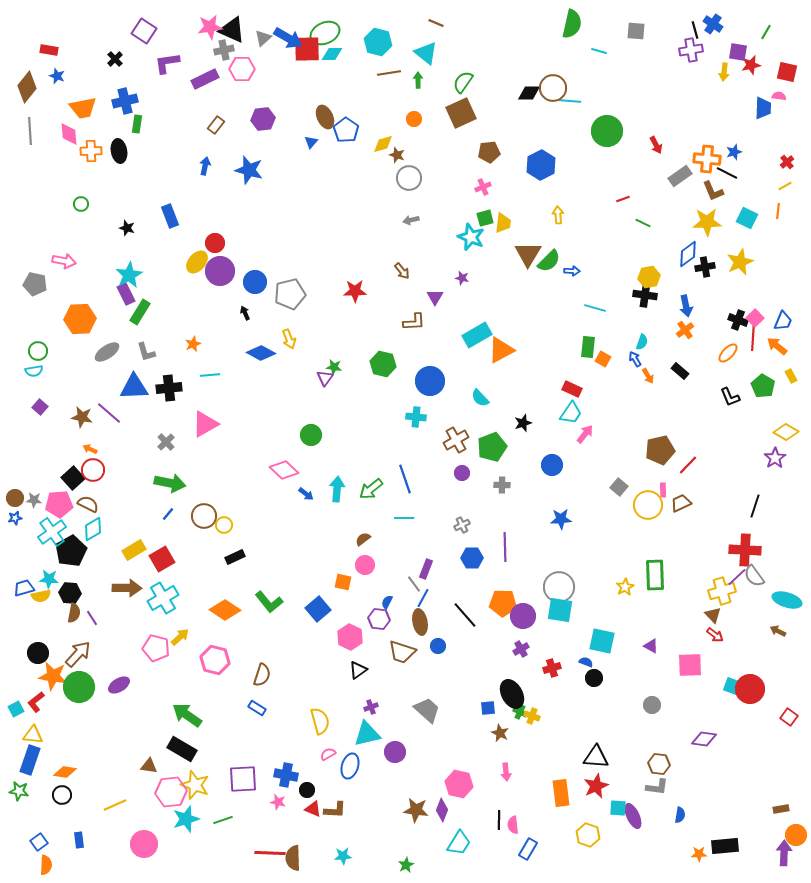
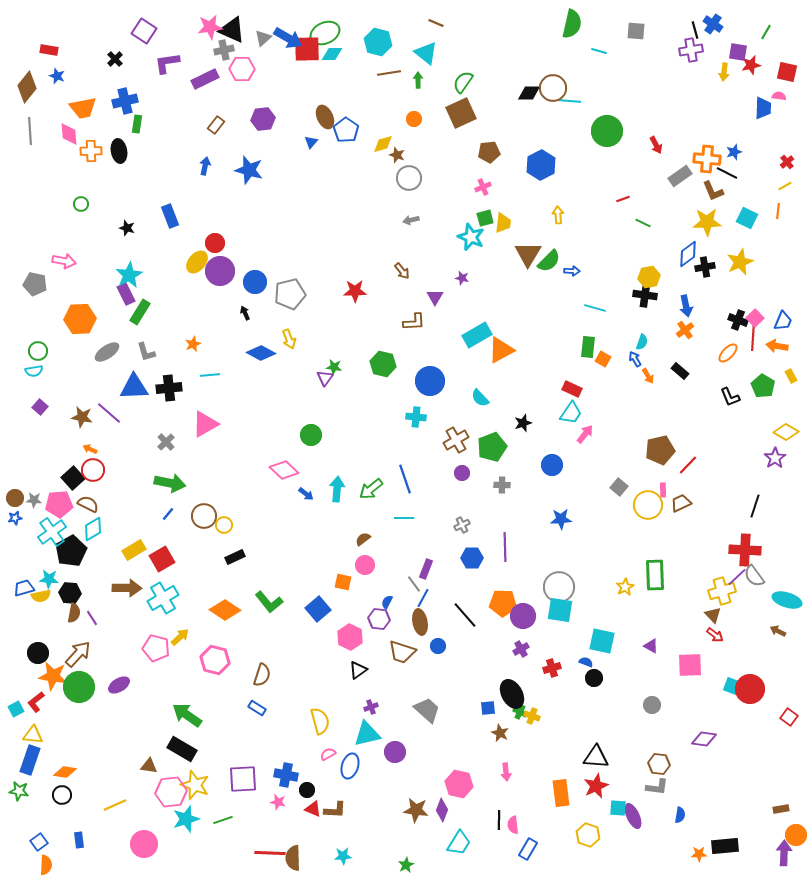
orange arrow at (777, 346): rotated 30 degrees counterclockwise
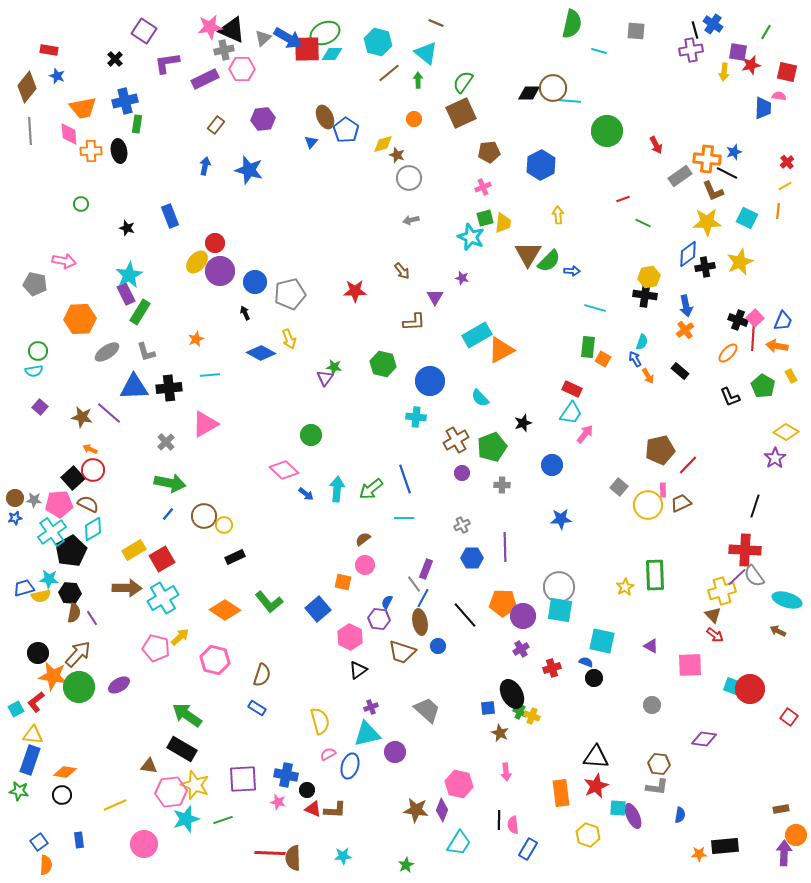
brown line at (389, 73): rotated 30 degrees counterclockwise
orange star at (193, 344): moved 3 px right, 5 px up
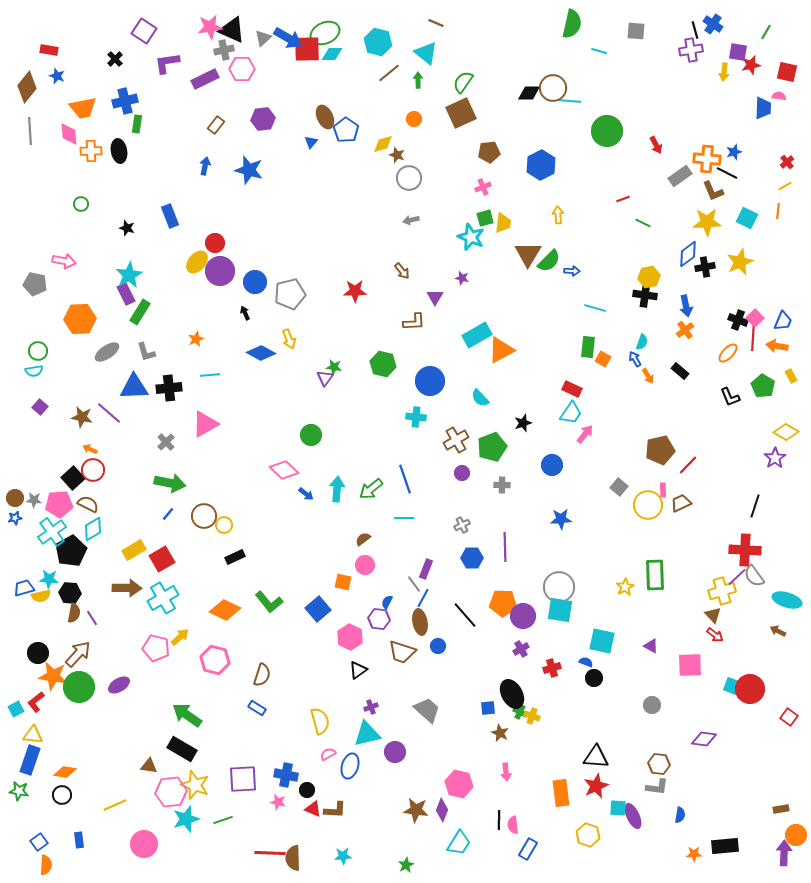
orange diamond at (225, 610): rotated 8 degrees counterclockwise
orange star at (699, 854): moved 5 px left
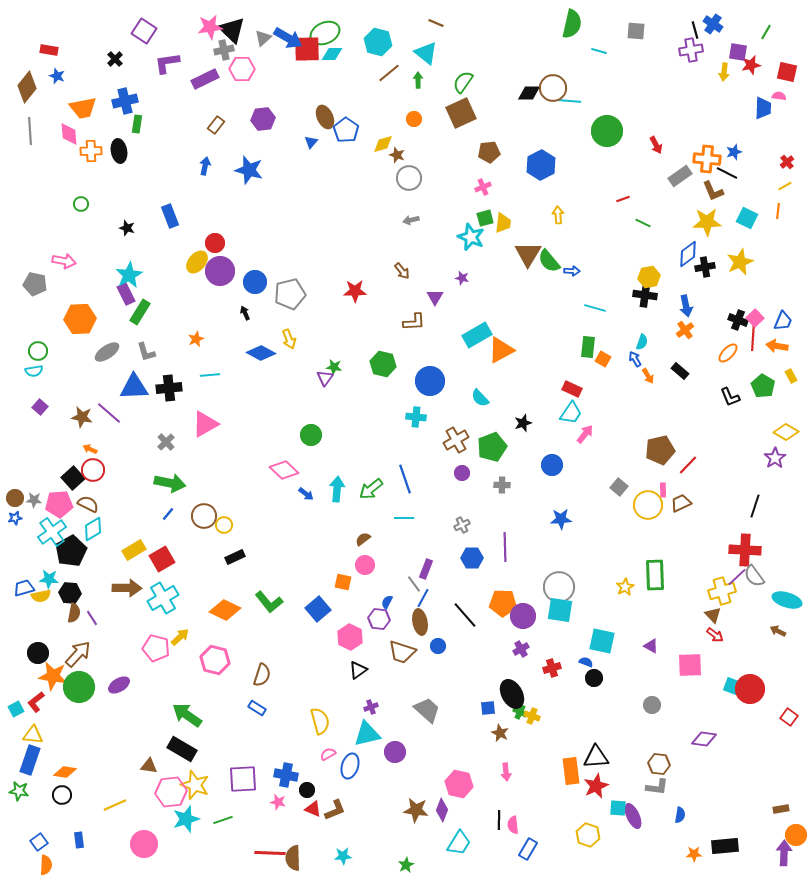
black triangle at (232, 30): rotated 20 degrees clockwise
green semicircle at (549, 261): rotated 95 degrees clockwise
black triangle at (596, 757): rotated 8 degrees counterclockwise
orange rectangle at (561, 793): moved 10 px right, 22 px up
brown L-shape at (335, 810): rotated 25 degrees counterclockwise
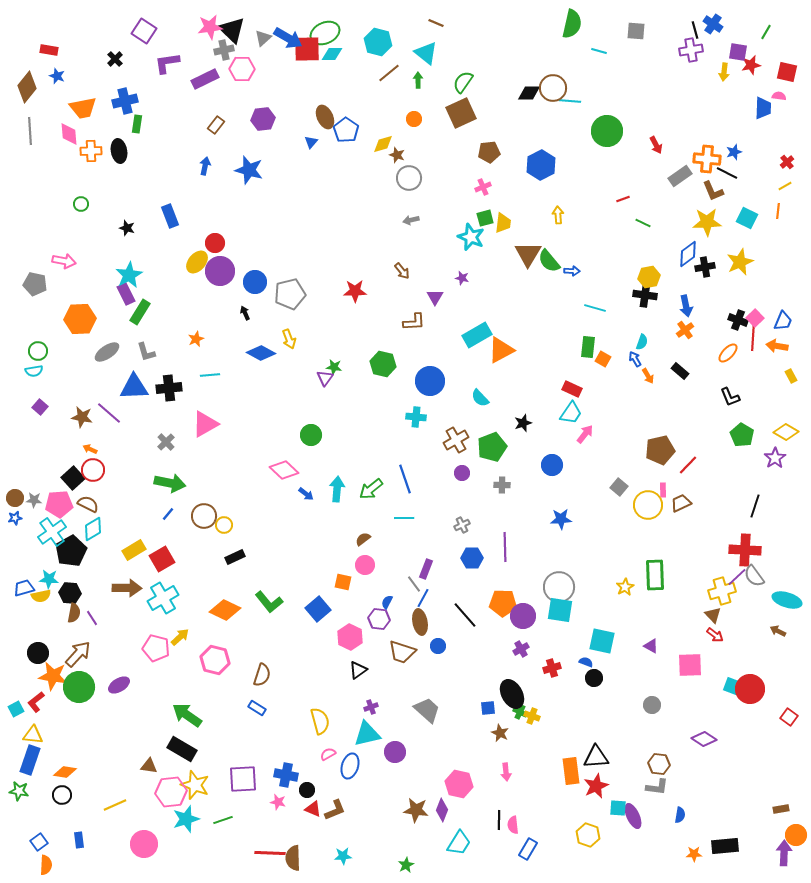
green pentagon at (763, 386): moved 21 px left, 49 px down
purple diamond at (704, 739): rotated 25 degrees clockwise
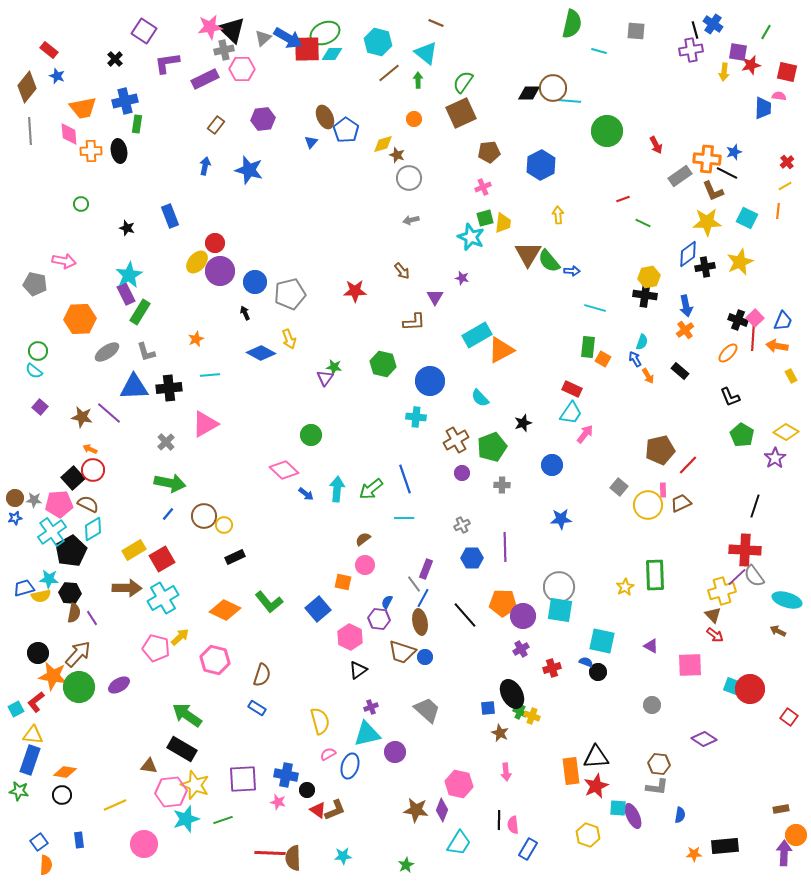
red rectangle at (49, 50): rotated 30 degrees clockwise
cyan semicircle at (34, 371): rotated 48 degrees clockwise
blue circle at (438, 646): moved 13 px left, 11 px down
black circle at (594, 678): moved 4 px right, 6 px up
red triangle at (313, 809): moved 5 px right, 1 px down; rotated 12 degrees clockwise
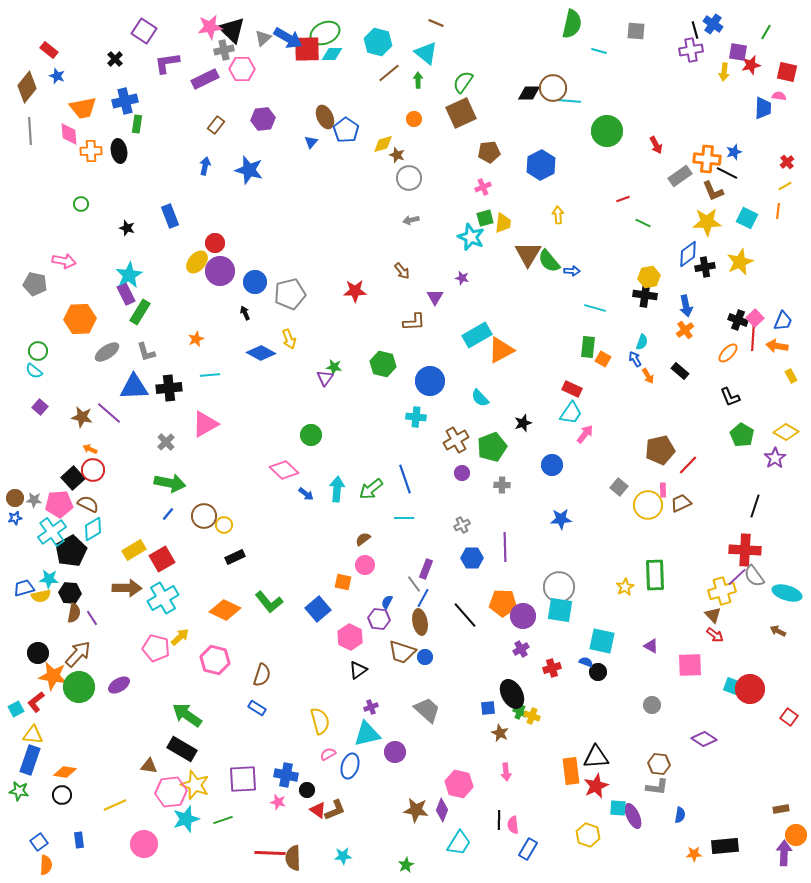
cyan ellipse at (787, 600): moved 7 px up
